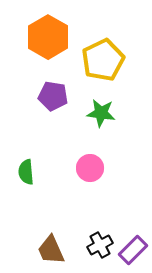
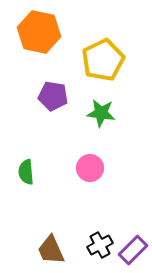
orange hexagon: moved 9 px left, 5 px up; rotated 18 degrees counterclockwise
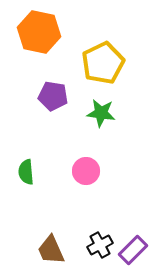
yellow pentagon: moved 3 px down
pink circle: moved 4 px left, 3 px down
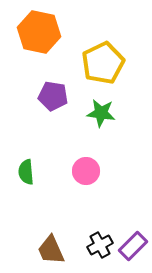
purple rectangle: moved 4 px up
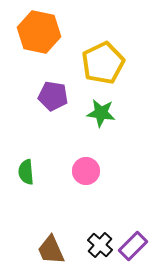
black cross: rotated 20 degrees counterclockwise
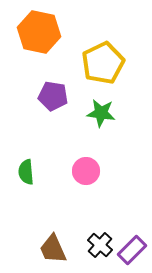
purple rectangle: moved 1 px left, 4 px down
brown trapezoid: moved 2 px right, 1 px up
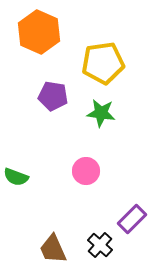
orange hexagon: rotated 12 degrees clockwise
yellow pentagon: rotated 18 degrees clockwise
green semicircle: moved 10 px left, 5 px down; rotated 65 degrees counterclockwise
purple rectangle: moved 31 px up
